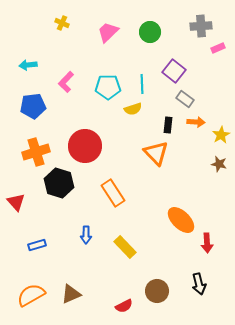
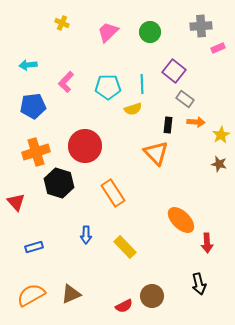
blue rectangle: moved 3 px left, 2 px down
brown circle: moved 5 px left, 5 px down
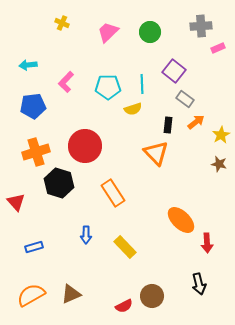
orange arrow: rotated 42 degrees counterclockwise
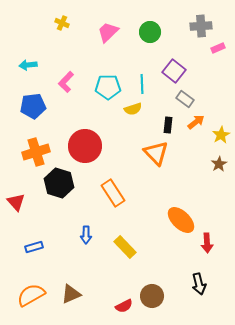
brown star: rotated 28 degrees clockwise
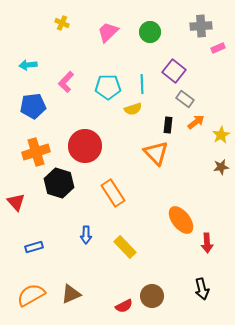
brown star: moved 2 px right, 3 px down; rotated 21 degrees clockwise
orange ellipse: rotated 8 degrees clockwise
black arrow: moved 3 px right, 5 px down
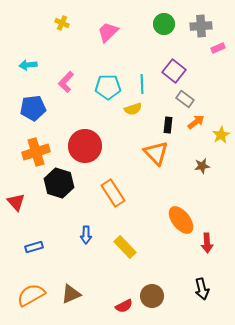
green circle: moved 14 px right, 8 px up
blue pentagon: moved 2 px down
brown star: moved 19 px left, 1 px up
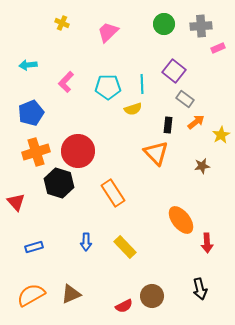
blue pentagon: moved 2 px left, 5 px down; rotated 15 degrees counterclockwise
red circle: moved 7 px left, 5 px down
blue arrow: moved 7 px down
black arrow: moved 2 px left
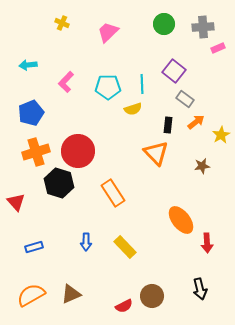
gray cross: moved 2 px right, 1 px down
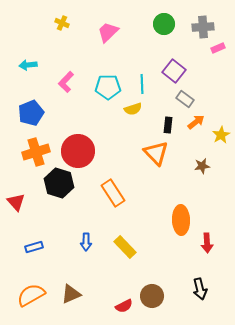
orange ellipse: rotated 36 degrees clockwise
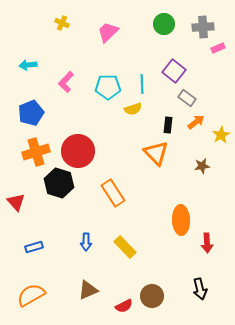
gray rectangle: moved 2 px right, 1 px up
brown triangle: moved 17 px right, 4 px up
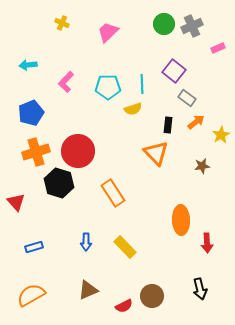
gray cross: moved 11 px left, 1 px up; rotated 20 degrees counterclockwise
